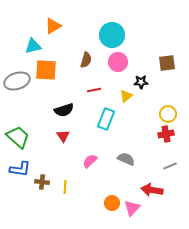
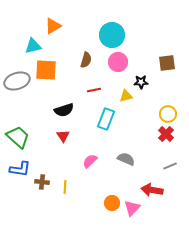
yellow triangle: rotated 24 degrees clockwise
red cross: rotated 35 degrees counterclockwise
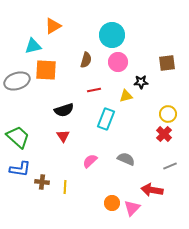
red cross: moved 2 px left
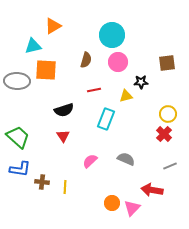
gray ellipse: rotated 20 degrees clockwise
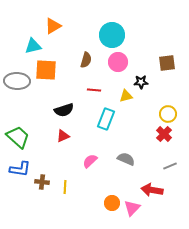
red line: rotated 16 degrees clockwise
red triangle: rotated 40 degrees clockwise
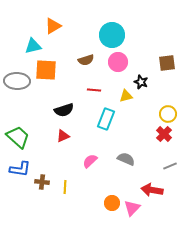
brown semicircle: rotated 56 degrees clockwise
black star: rotated 24 degrees clockwise
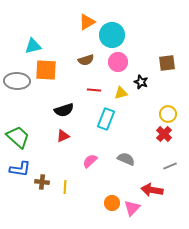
orange triangle: moved 34 px right, 4 px up
yellow triangle: moved 5 px left, 3 px up
